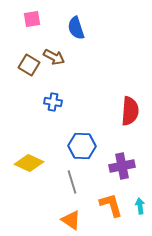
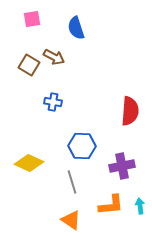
orange L-shape: rotated 100 degrees clockwise
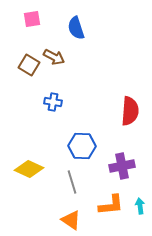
yellow diamond: moved 6 px down
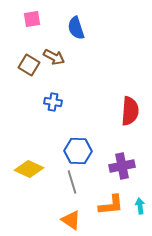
blue hexagon: moved 4 px left, 5 px down
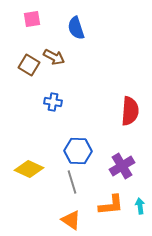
purple cross: rotated 20 degrees counterclockwise
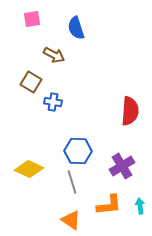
brown arrow: moved 2 px up
brown square: moved 2 px right, 17 px down
orange L-shape: moved 2 px left
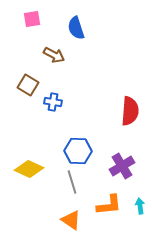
brown square: moved 3 px left, 3 px down
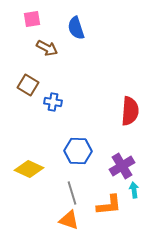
brown arrow: moved 7 px left, 7 px up
gray line: moved 11 px down
cyan arrow: moved 6 px left, 16 px up
orange triangle: moved 2 px left; rotated 15 degrees counterclockwise
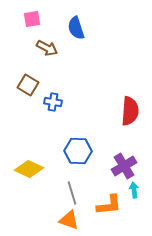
purple cross: moved 2 px right
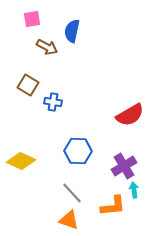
blue semicircle: moved 4 px left, 3 px down; rotated 30 degrees clockwise
brown arrow: moved 1 px up
red semicircle: moved 4 px down; rotated 56 degrees clockwise
yellow diamond: moved 8 px left, 8 px up
gray line: rotated 25 degrees counterclockwise
orange L-shape: moved 4 px right, 1 px down
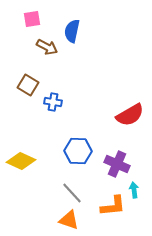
purple cross: moved 7 px left, 2 px up; rotated 35 degrees counterclockwise
